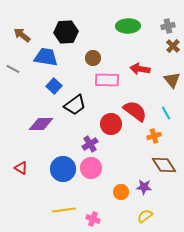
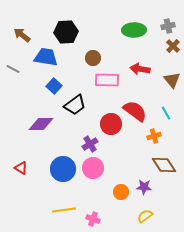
green ellipse: moved 6 px right, 4 px down
pink circle: moved 2 px right
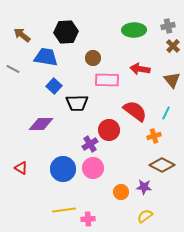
black trapezoid: moved 2 px right, 2 px up; rotated 35 degrees clockwise
cyan line: rotated 56 degrees clockwise
red circle: moved 2 px left, 6 px down
brown diamond: moved 2 px left; rotated 30 degrees counterclockwise
pink cross: moved 5 px left; rotated 24 degrees counterclockwise
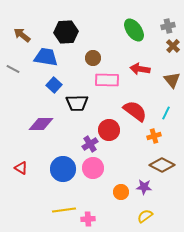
green ellipse: rotated 55 degrees clockwise
blue square: moved 1 px up
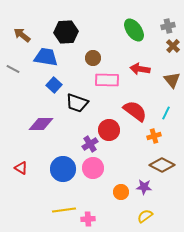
black trapezoid: rotated 20 degrees clockwise
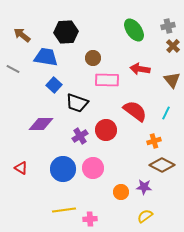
red circle: moved 3 px left
orange cross: moved 5 px down
purple cross: moved 10 px left, 8 px up
pink cross: moved 2 px right
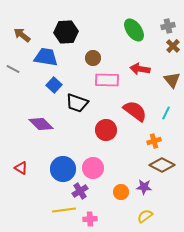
purple diamond: rotated 45 degrees clockwise
purple cross: moved 55 px down
